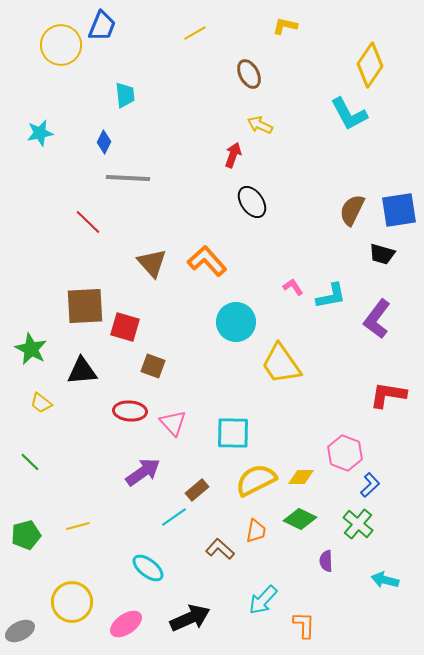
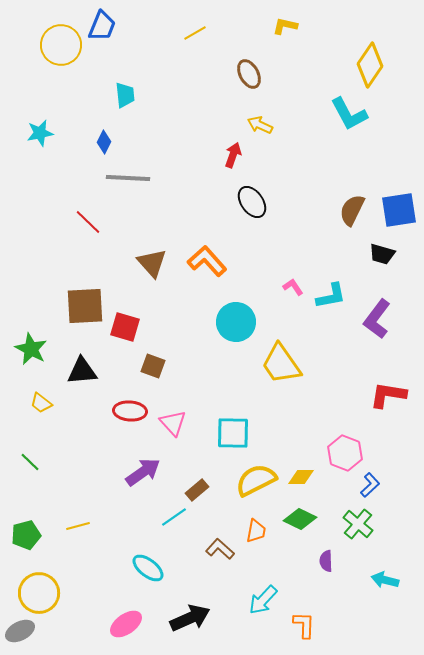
yellow circle at (72, 602): moved 33 px left, 9 px up
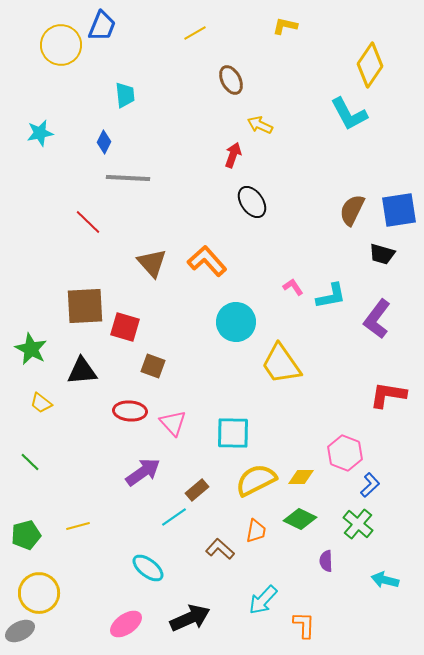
brown ellipse at (249, 74): moved 18 px left, 6 px down
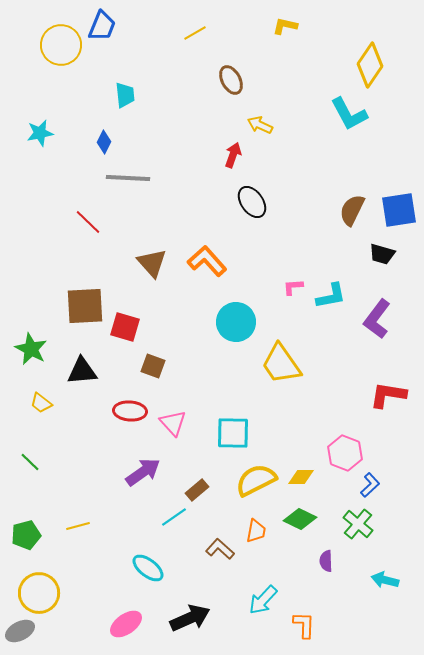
pink L-shape at (293, 287): rotated 60 degrees counterclockwise
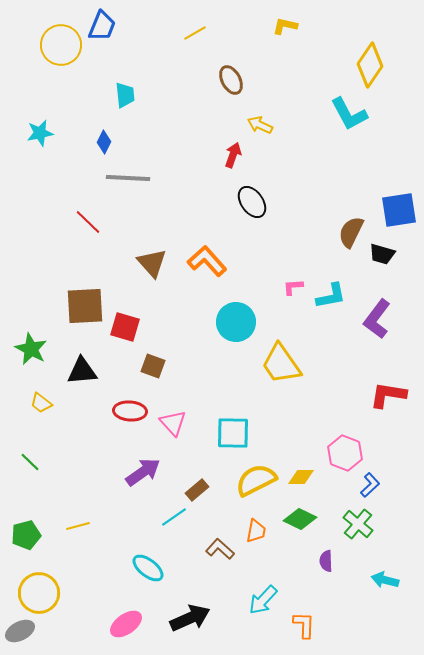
brown semicircle at (352, 210): moved 1 px left, 22 px down
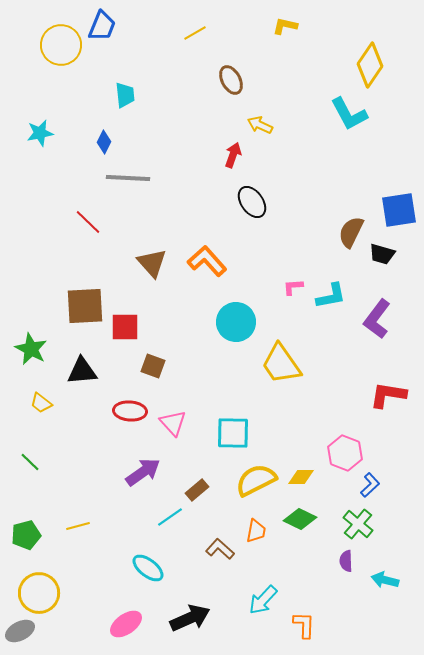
red square at (125, 327): rotated 16 degrees counterclockwise
cyan line at (174, 517): moved 4 px left
purple semicircle at (326, 561): moved 20 px right
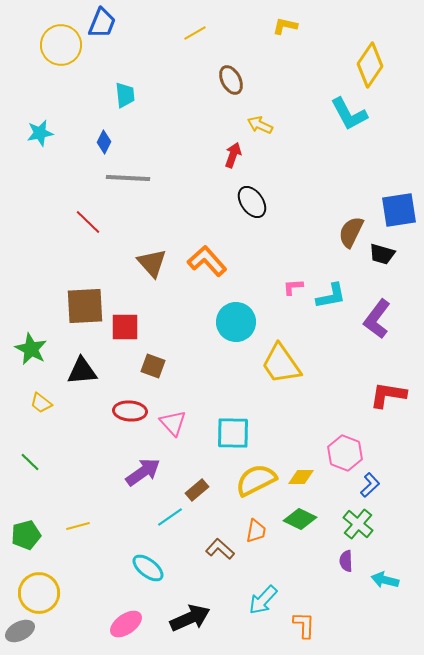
blue trapezoid at (102, 26): moved 3 px up
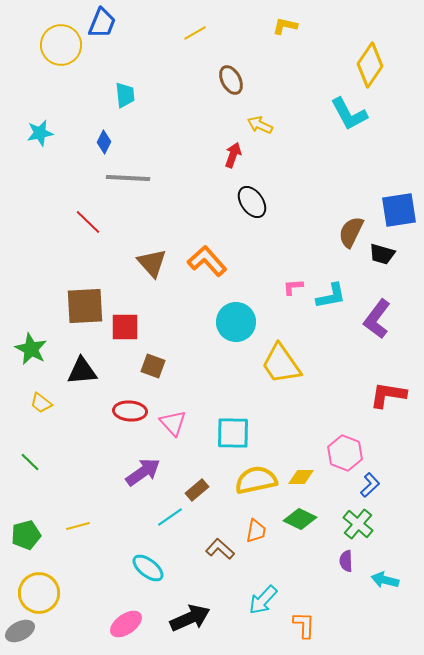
yellow semicircle at (256, 480): rotated 15 degrees clockwise
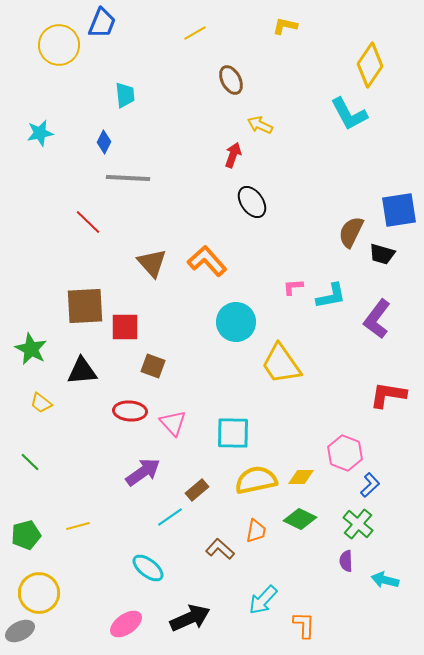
yellow circle at (61, 45): moved 2 px left
